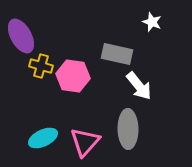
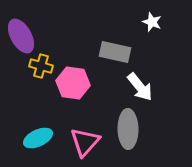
gray rectangle: moved 2 px left, 2 px up
pink hexagon: moved 7 px down
white arrow: moved 1 px right, 1 px down
cyan ellipse: moved 5 px left
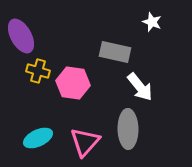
yellow cross: moved 3 px left, 5 px down
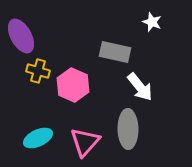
pink hexagon: moved 2 px down; rotated 16 degrees clockwise
